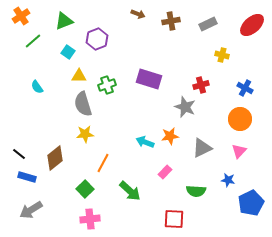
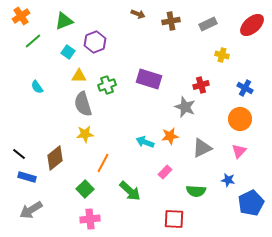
purple hexagon: moved 2 px left, 3 px down
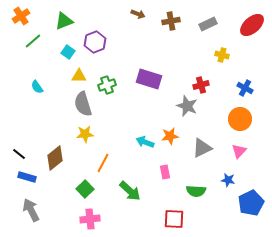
gray star: moved 2 px right, 1 px up
pink rectangle: rotated 56 degrees counterclockwise
gray arrow: rotated 95 degrees clockwise
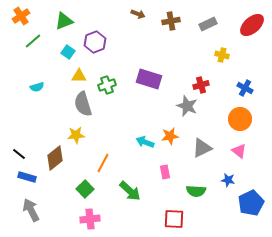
cyan semicircle: rotated 72 degrees counterclockwise
yellow star: moved 9 px left, 1 px down
pink triangle: rotated 35 degrees counterclockwise
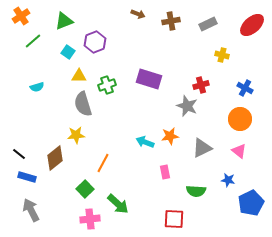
green arrow: moved 12 px left, 13 px down
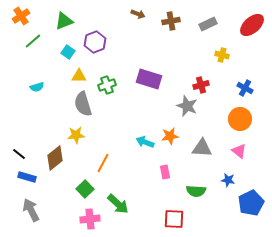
gray triangle: rotated 30 degrees clockwise
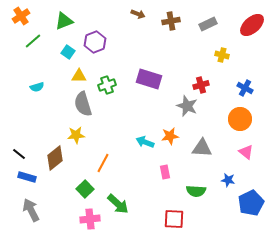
pink triangle: moved 7 px right, 1 px down
